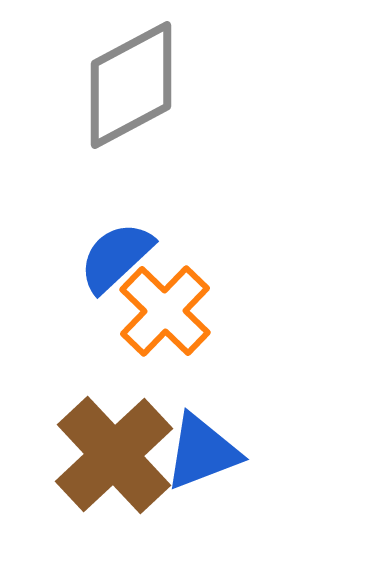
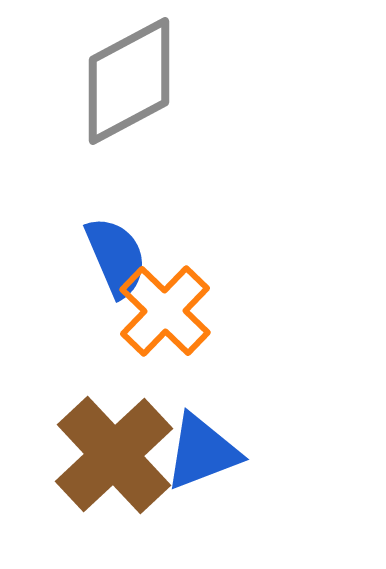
gray diamond: moved 2 px left, 4 px up
blue semicircle: rotated 110 degrees clockwise
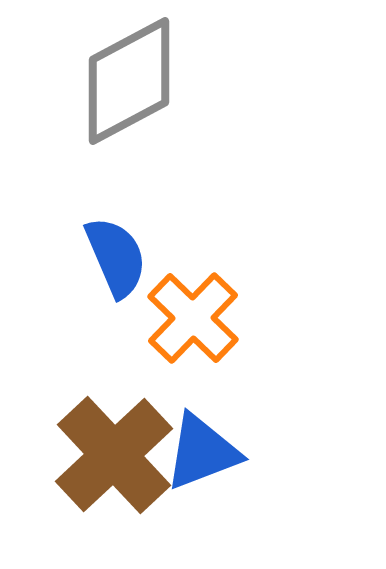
orange cross: moved 28 px right, 7 px down
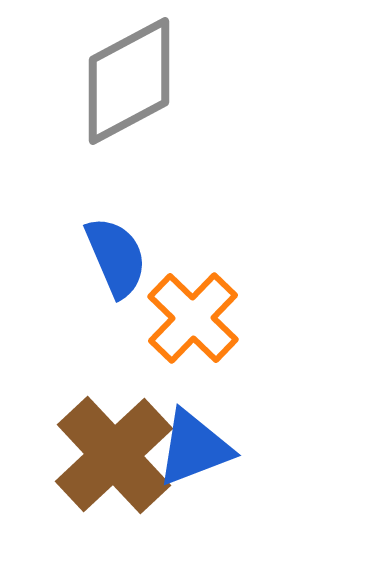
blue triangle: moved 8 px left, 4 px up
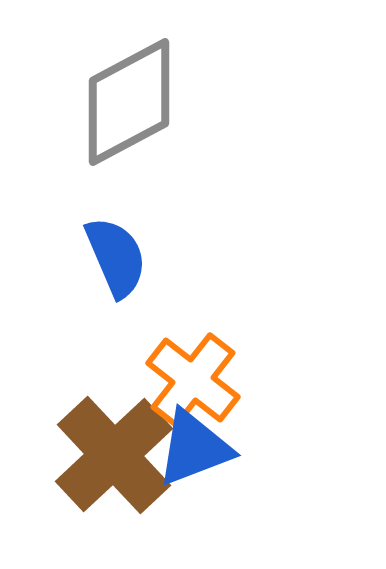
gray diamond: moved 21 px down
orange cross: moved 62 px down; rotated 6 degrees counterclockwise
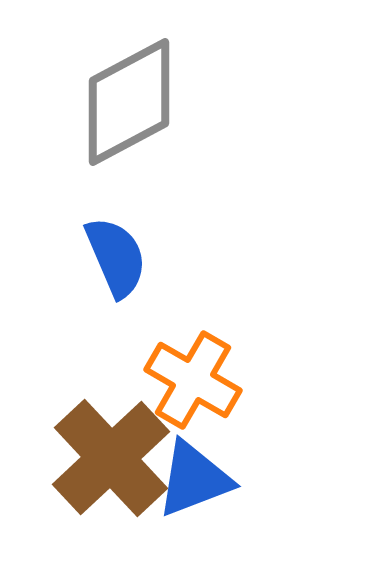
orange cross: rotated 8 degrees counterclockwise
blue triangle: moved 31 px down
brown cross: moved 3 px left, 3 px down
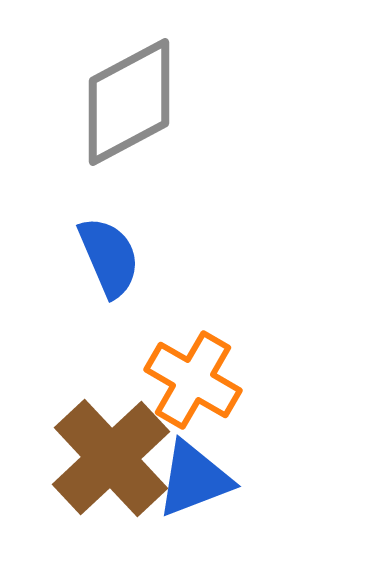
blue semicircle: moved 7 px left
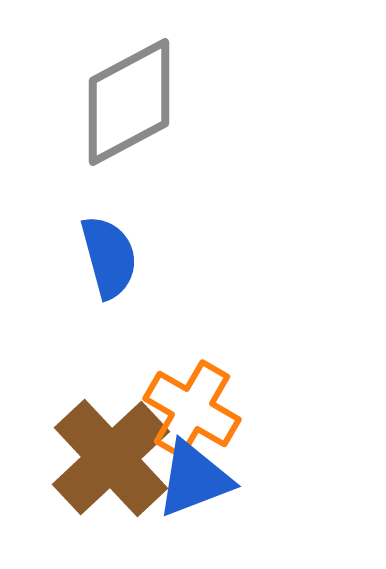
blue semicircle: rotated 8 degrees clockwise
orange cross: moved 1 px left, 29 px down
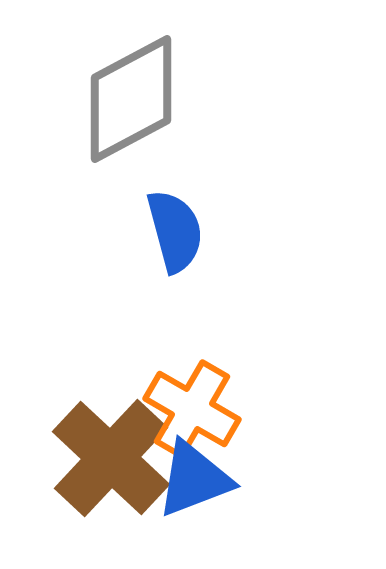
gray diamond: moved 2 px right, 3 px up
blue semicircle: moved 66 px right, 26 px up
brown cross: rotated 4 degrees counterclockwise
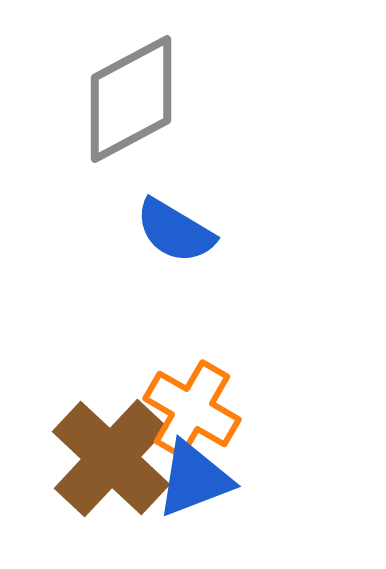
blue semicircle: rotated 136 degrees clockwise
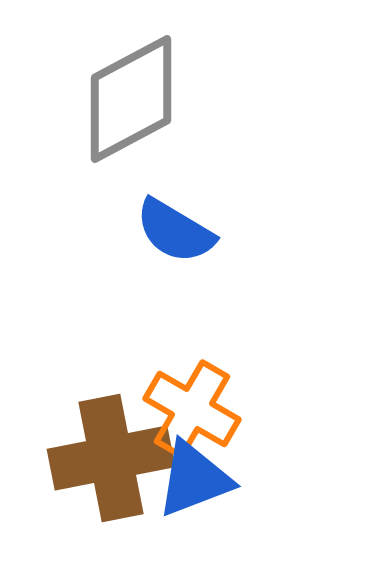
brown cross: rotated 36 degrees clockwise
